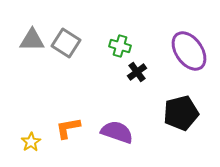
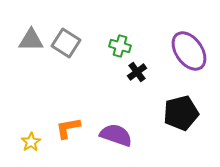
gray triangle: moved 1 px left
purple semicircle: moved 1 px left, 3 px down
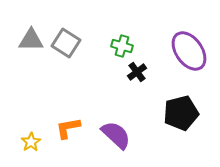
green cross: moved 2 px right
purple semicircle: rotated 24 degrees clockwise
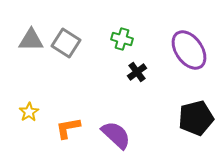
green cross: moved 7 px up
purple ellipse: moved 1 px up
black pentagon: moved 15 px right, 5 px down
yellow star: moved 2 px left, 30 px up
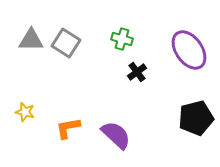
yellow star: moved 4 px left; rotated 24 degrees counterclockwise
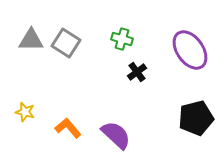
purple ellipse: moved 1 px right
orange L-shape: rotated 60 degrees clockwise
